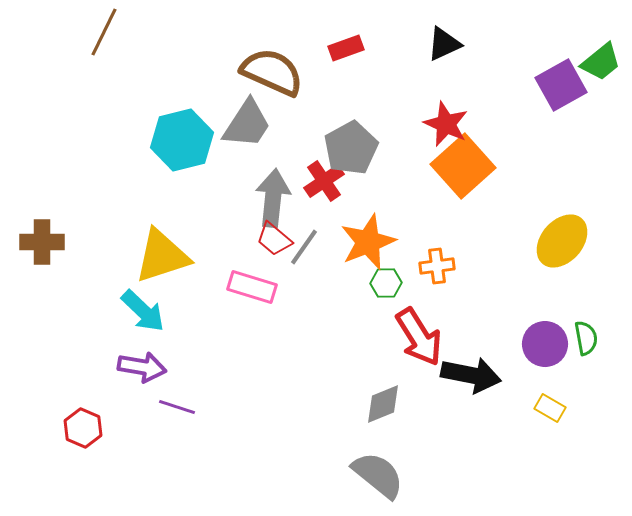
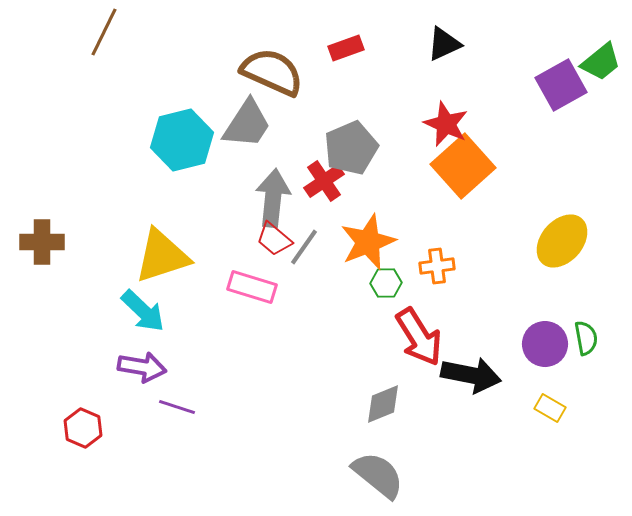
gray pentagon: rotated 6 degrees clockwise
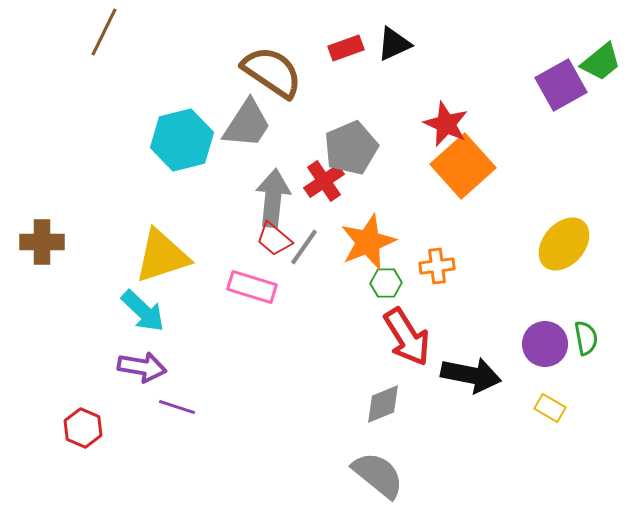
black triangle: moved 50 px left
brown semicircle: rotated 10 degrees clockwise
yellow ellipse: moved 2 px right, 3 px down
red arrow: moved 12 px left
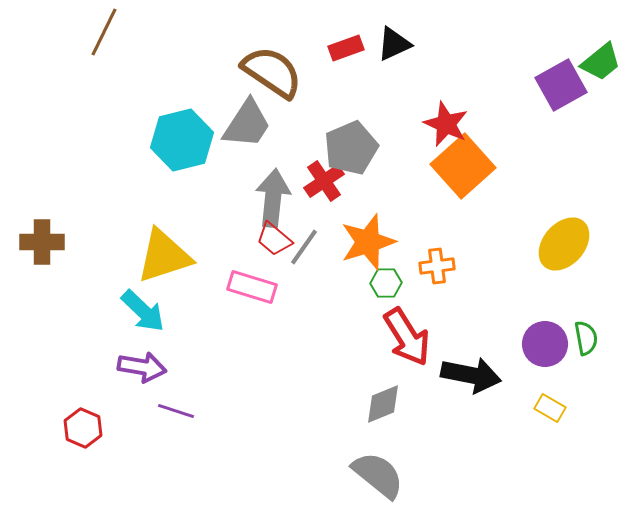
orange star: rotated 4 degrees clockwise
yellow triangle: moved 2 px right
purple line: moved 1 px left, 4 px down
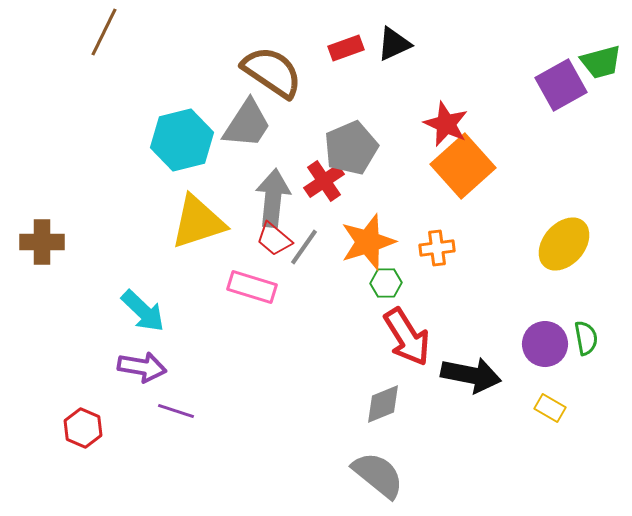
green trapezoid: rotated 24 degrees clockwise
yellow triangle: moved 34 px right, 34 px up
orange cross: moved 18 px up
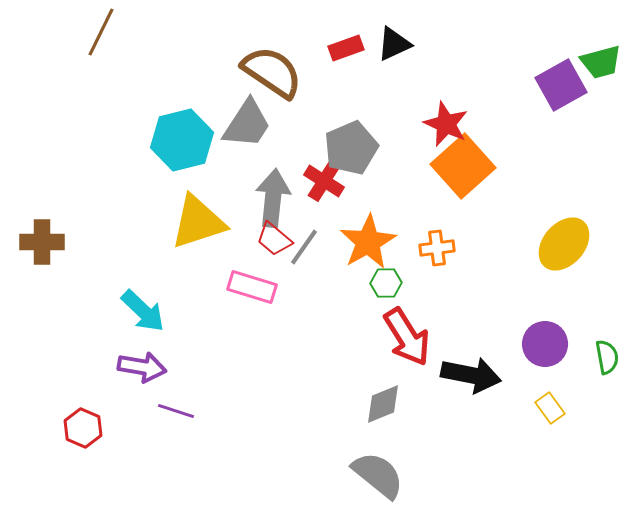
brown line: moved 3 px left
red cross: rotated 24 degrees counterclockwise
orange star: rotated 12 degrees counterclockwise
green semicircle: moved 21 px right, 19 px down
yellow rectangle: rotated 24 degrees clockwise
